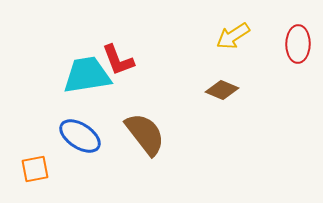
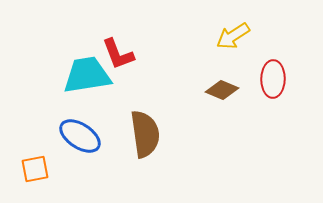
red ellipse: moved 25 px left, 35 px down
red L-shape: moved 6 px up
brown semicircle: rotated 30 degrees clockwise
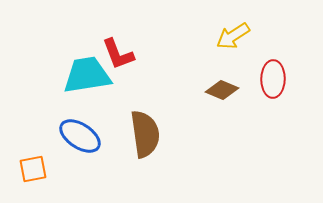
orange square: moved 2 px left
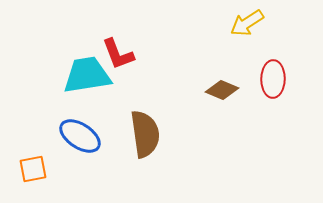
yellow arrow: moved 14 px right, 13 px up
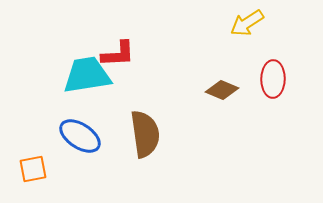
red L-shape: rotated 72 degrees counterclockwise
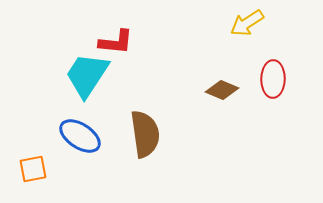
red L-shape: moved 2 px left, 12 px up; rotated 9 degrees clockwise
cyan trapezoid: rotated 48 degrees counterclockwise
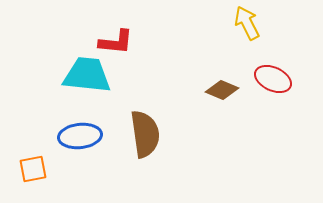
yellow arrow: rotated 96 degrees clockwise
cyan trapezoid: rotated 63 degrees clockwise
red ellipse: rotated 66 degrees counterclockwise
blue ellipse: rotated 39 degrees counterclockwise
